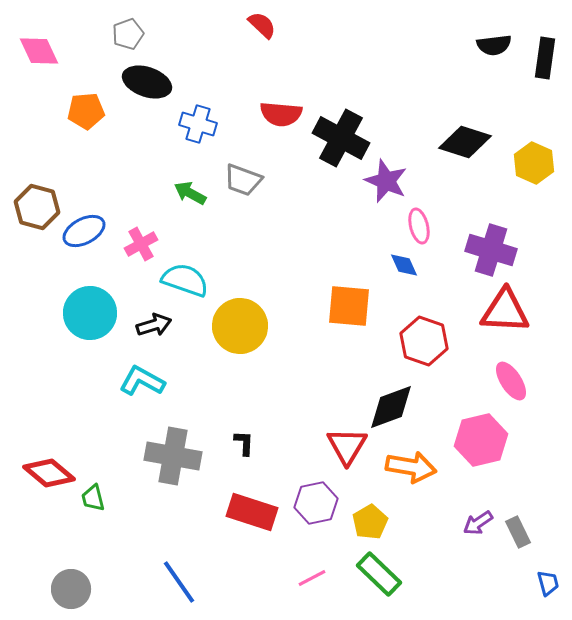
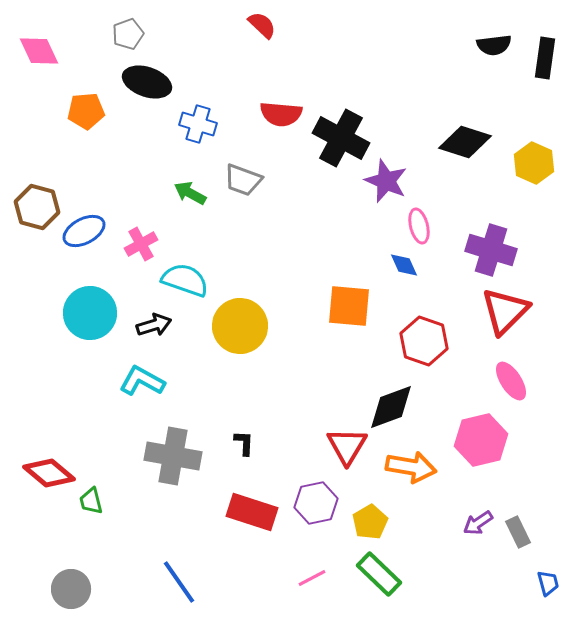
red triangle at (505, 311): rotated 48 degrees counterclockwise
green trapezoid at (93, 498): moved 2 px left, 3 px down
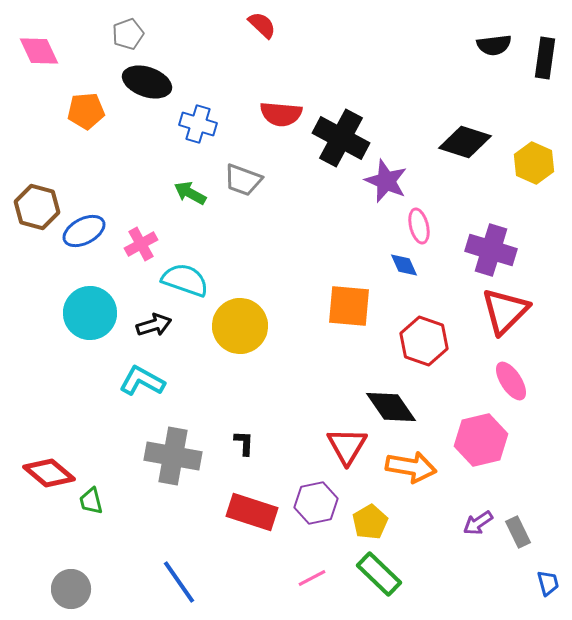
black diamond at (391, 407): rotated 76 degrees clockwise
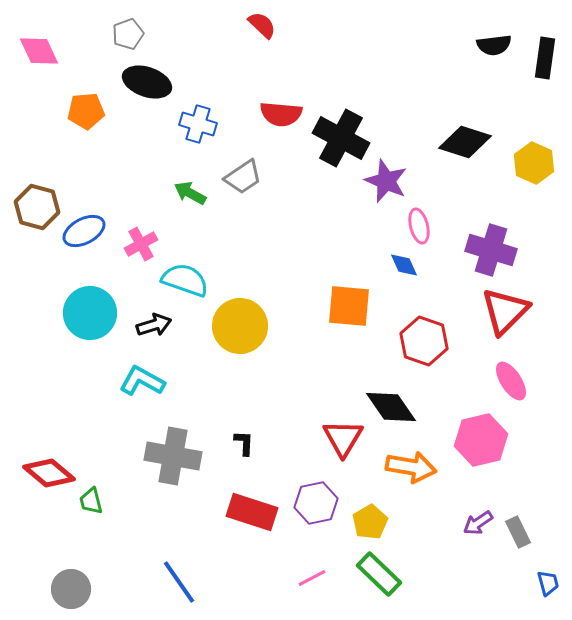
gray trapezoid at (243, 180): moved 3 px up; rotated 54 degrees counterclockwise
red triangle at (347, 446): moved 4 px left, 8 px up
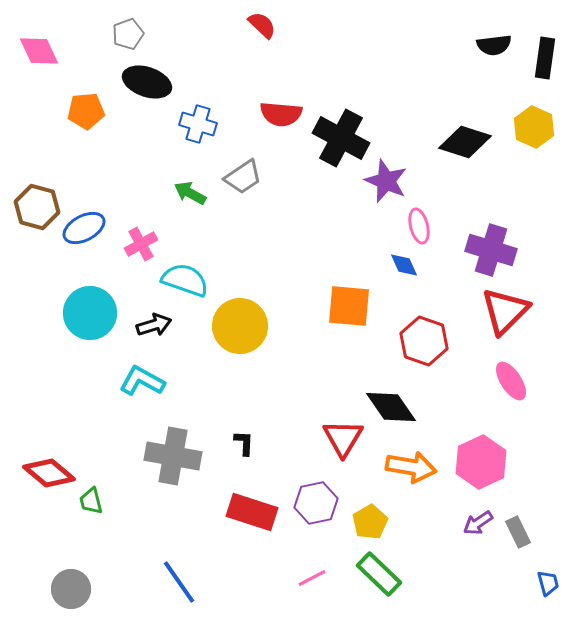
yellow hexagon at (534, 163): moved 36 px up
blue ellipse at (84, 231): moved 3 px up
pink hexagon at (481, 440): moved 22 px down; rotated 12 degrees counterclockwise
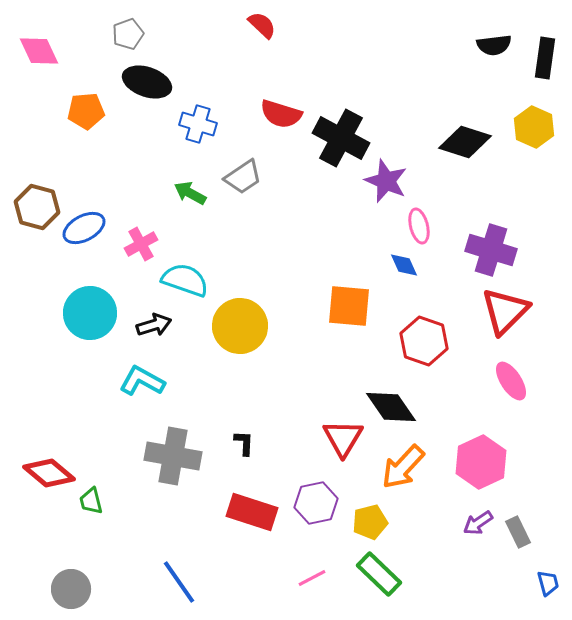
red semicircle at (281, 114): rotated 12 degrees clockwise
orange arrow at (411, 467): moved 8 px left; rotated 123 degrees clockwise
yellow pentagon at (370, 522): rotated 16 degrees clockwise
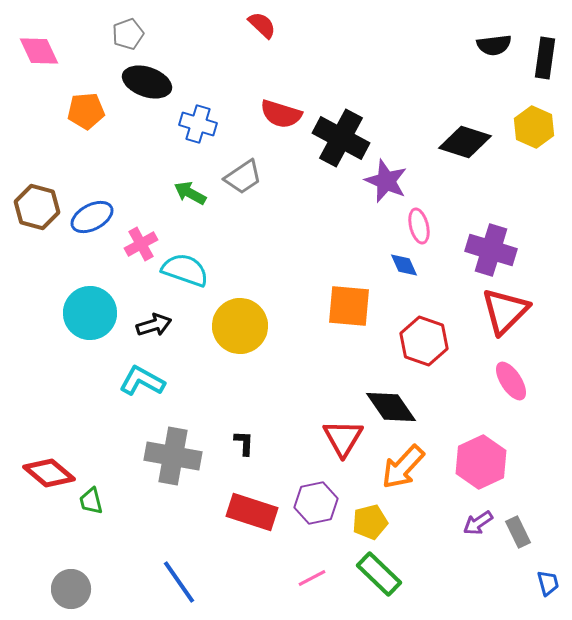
blue ellipse at (84, 228): moved 8 px right, 11 px up
cyan semicircle at (185, 280): moved 10 px up
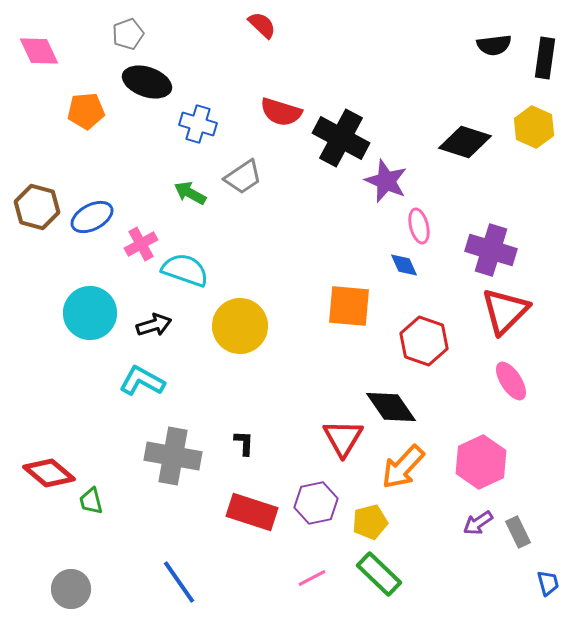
red semicircle at (281, 114): moved 2 px up
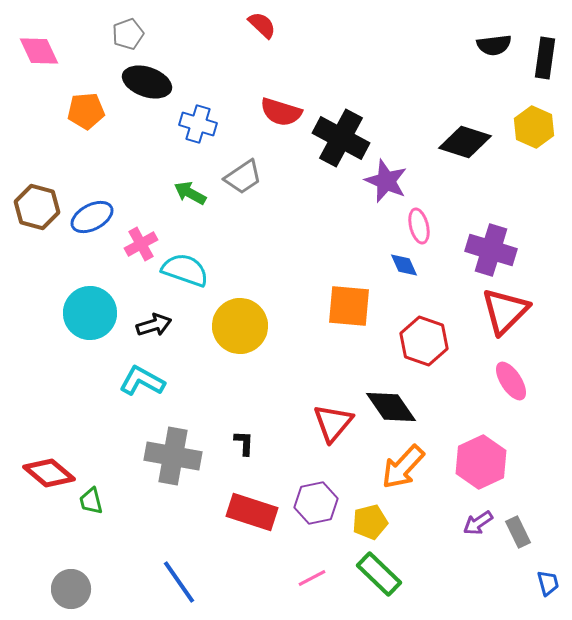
red triangle at (343, 438): moved 10 px left, 15 px up; rotated 9 degrees clockwise
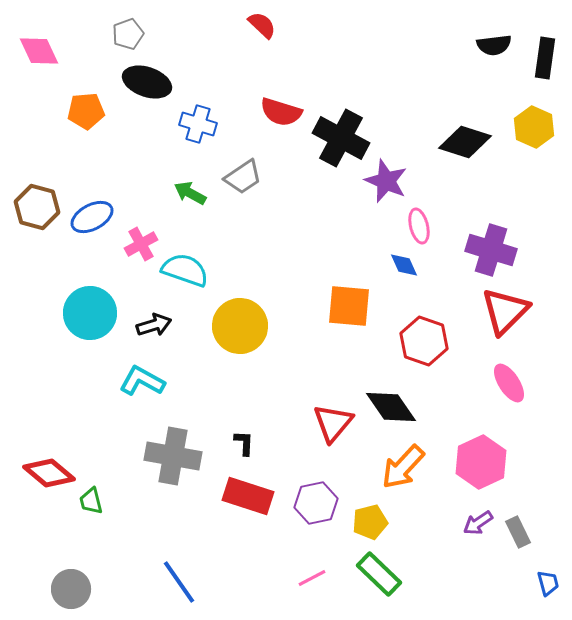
pink ellipse at (511, 381): moved 2 px left, 2 px down
red rectangle at (252, 512): moved 4 px left, 16 px up
